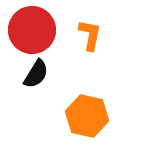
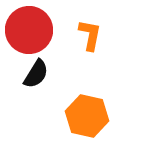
red circle: moved 3 px left
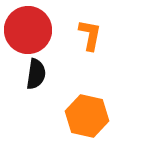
red circle: moved 1 px left
black semicircle: rotated 24 degrees counterclockwise
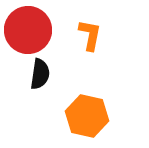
black semicircle: moved 4 px right
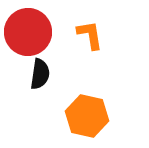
red circle: moved 2 px down
orange L-shape: rotated 20 degrees counterclockwise
